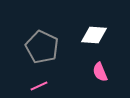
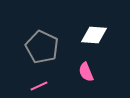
pink semicircle: moved 14 px left
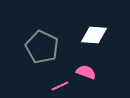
pink semicircle: rotated 132 degrees clockwise
pink line: moved 21 px right
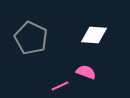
gray pentagon: moved 11 px left, 9 px up
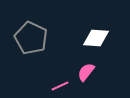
white diamond: moved 2 px right, 3 px down
pink semicircle: rotated 72 degrees counterclockwise
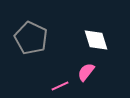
white diamond: moved 2 px down; rotated 68 degrees clockwise
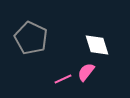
white diamond: moved 1 px right, 5 px down
pink line: moved 3 px right, 7 px up
